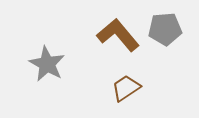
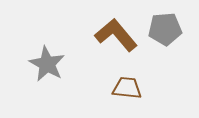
brown L-shape: moved 2 px left
brown trapezoid: moved 1 px right; rotated 40 degrees clockwise
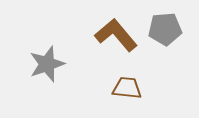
gray star: rotated 24 degrees clockwise
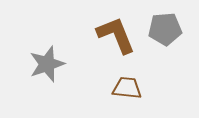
brown L-shape: rotated 18 degrees clockwise
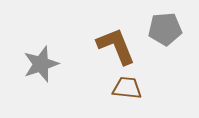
brown L-shape: moved 11 px down
gray star: moved 6 px left
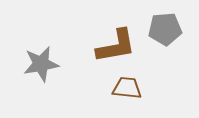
brown L-shape: rotated 102 degrees clockwise
gray star: rotated 9 degrees clockwise
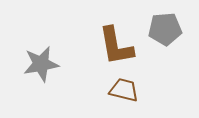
brown L-shape: rotated 90 degrees clockwise
brown trapezoid: moved 3 px left, 2 px down; rotated 8 degrees clockwise
